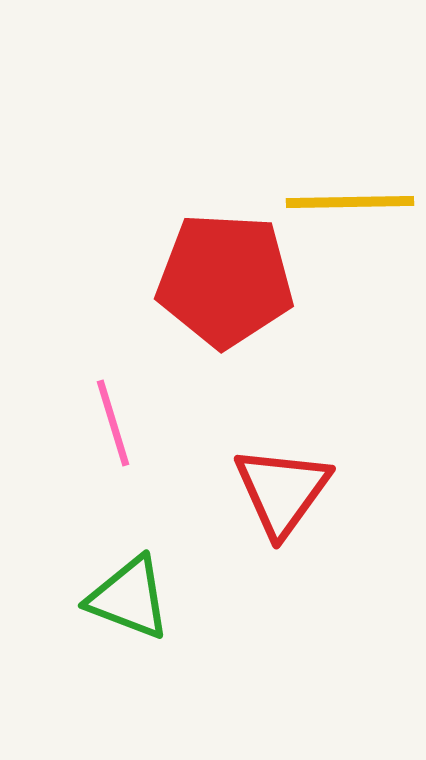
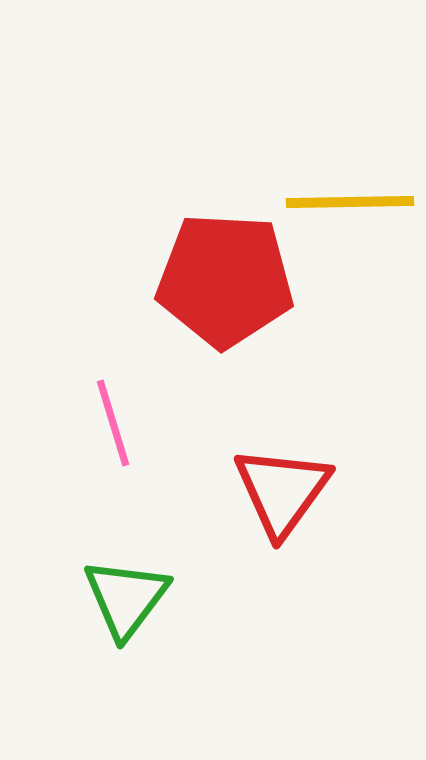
green triangle: moved 3 px left; rotated 46 degrees clockwise
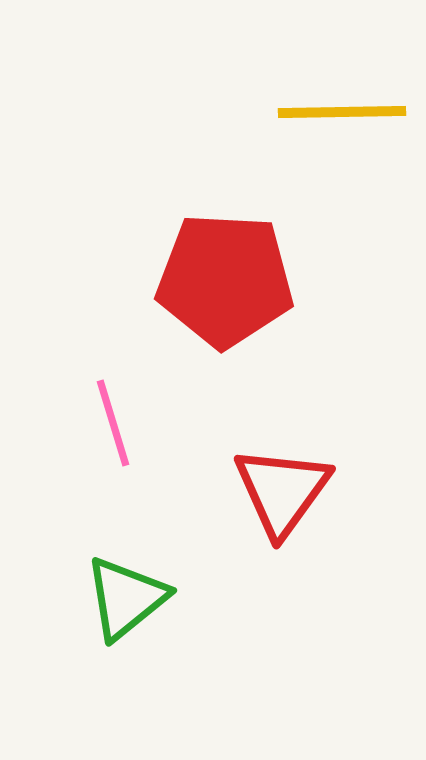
yellow line: moved 8 px left, 90 px up
green triangle: rotated 14 degrees clockwise
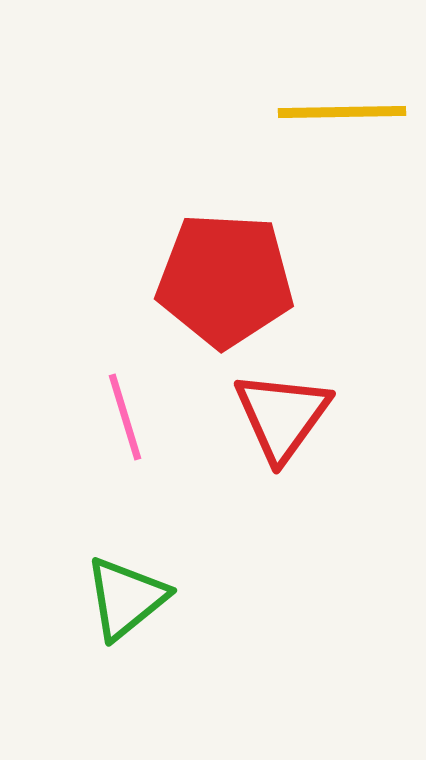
pink line: moved 12 px right, 6 px up
red triangle: moved 75 px up
